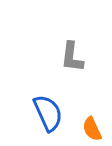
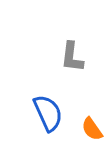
orange semicircle: rotated 10 degrees counterclockwise
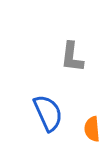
orange semicircle: rotated 30 degrees clockwise
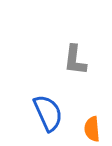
gray L-shape: moved 3 px right, 3 px down
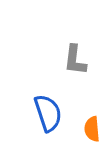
blue semicircle: rotated 6 degrees clockwise
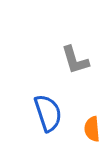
gray L-shape: rotated 24 degrees counterclockwise
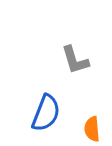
blue semicircle: moved 2 px left; rotated 39 degrees clockwise
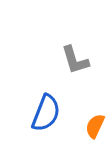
orange semicircle: moved 3 px right, 3 px up; rotated 30 degrees clockwise
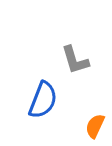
blue semicircle: moved 3 px left, 13 px up
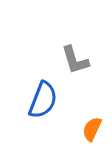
orange semicircle: moved 3 px left, 3 px down
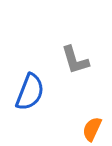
blue semicircle: moved 13 px left, 8 px up
